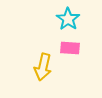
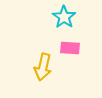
cyan star: moved 4 px left, 2 px up
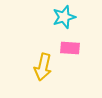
cyan star: rotated 20 degrees clockwise
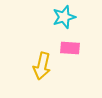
yellow arrow: moved 1 px left, 1 px up
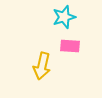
pink rectangle: moved 2 px up
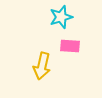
cyan star: moved 3 px left
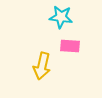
cyan star: rotated 25 degrees clockwise
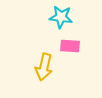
yellow arrow: moved 2 px right, 1 px down
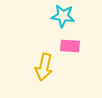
cyan star: moved 2 px right, 1 px up
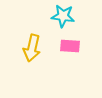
yellow arrow: moved 12 px left, 19 px up
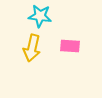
cyan star: moved 23 px left
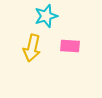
cyan star: moved 6 px right; rotated 25 degrees counterclockwise
